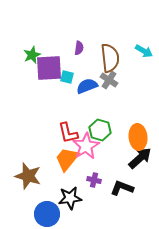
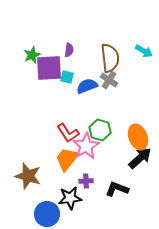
purple semicircle: moved 10 px left, 2 px down
red L-shape: rotated 20 degrees counterclockwise
orange ellipse: rotated 15 degrees counterclockwise
purple cross: moved 8 px left, 1 px down; rotated 16 degrees counterclockwise
black L-shape: moved 5 px left, 1 px down
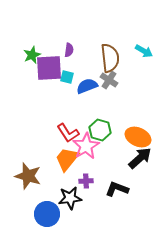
orange ellipse: rotated 45 degrees counterclockwise
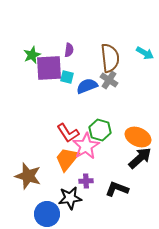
cyan arrow: moved 1 px right, 2 px down
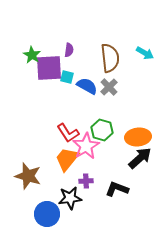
green star: rotated 18 degrees counterclockwise
gray cross: moved 7 px down; rotated 12 degrees clockwise
blue semicircle: rotated 50 degrees clockwise
green hexagon: moved 2 px right
orange ellipse: rotated 30 degrees counterclockwise
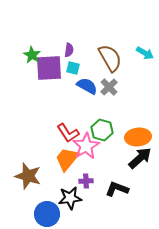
brown semicircle: rotated 24 degrees counterclockwise
cyan square: moved 6 px right, 9 px up
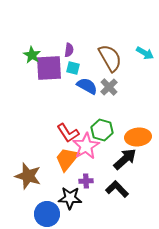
black arrow: moved 15 px left, 1 px down
black L-shape: rotated 25 degrees clockwise
black star: rotated 10 degrees clockwise
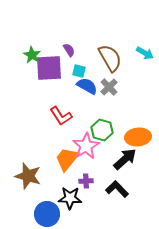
purple semicircle: rotated 40 degrees counterclockwise
cyan square: moved 6 px right, 3 px down
red L-shape: moved 7 px left, 17 px up
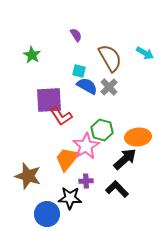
purple semicircle: moved 7 px right, 15 px up
purple square: moved 32 px down
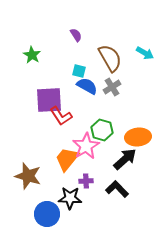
gray cross: moved 3 px right; rotated 12 degrees clockwise
